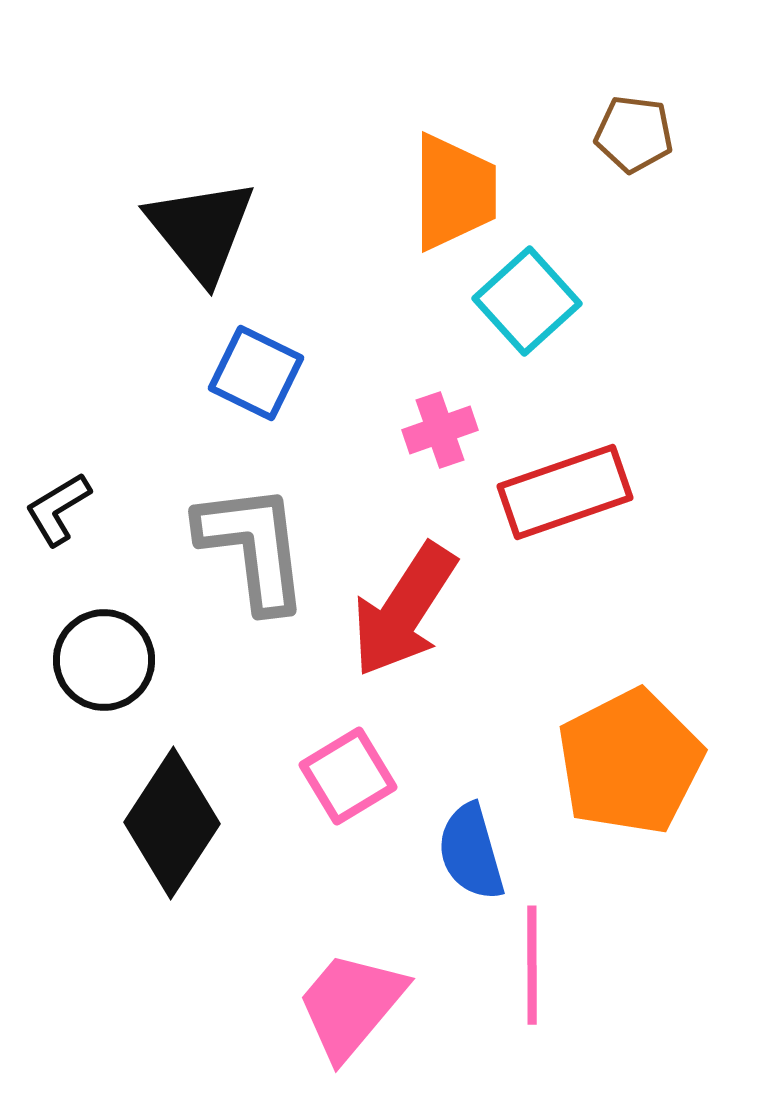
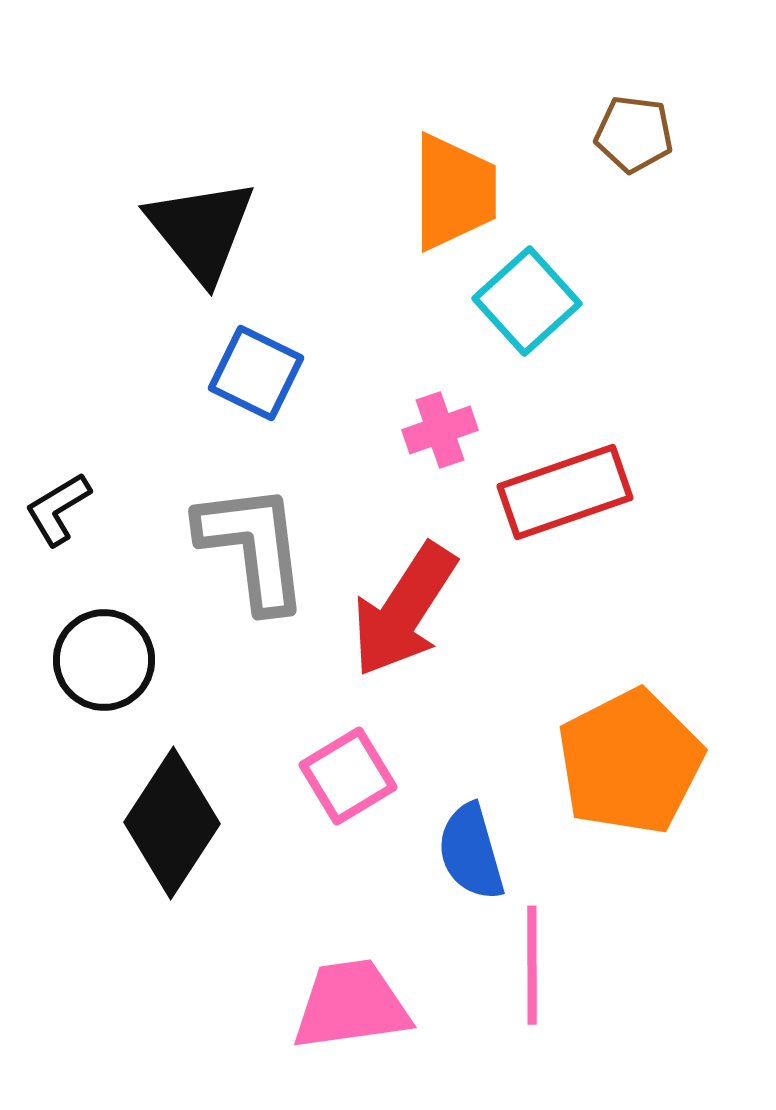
pink trapezoid: rotated 42 degrees clockwise
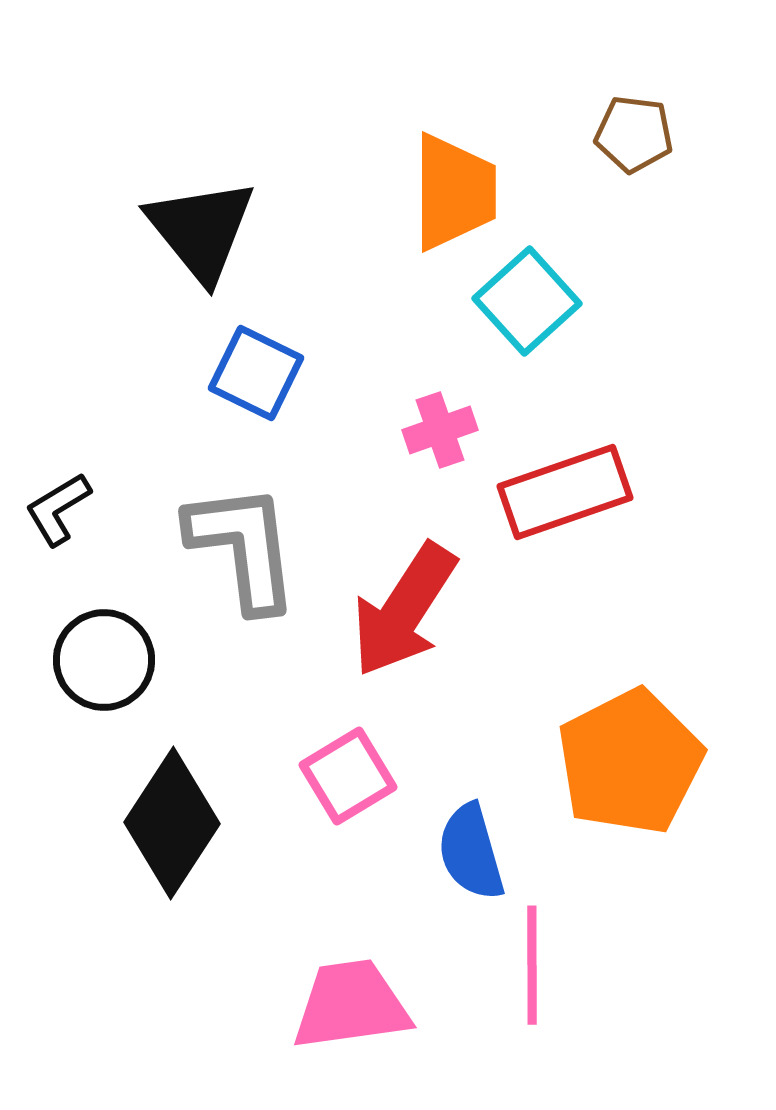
gray L-shape: moved 10 px left
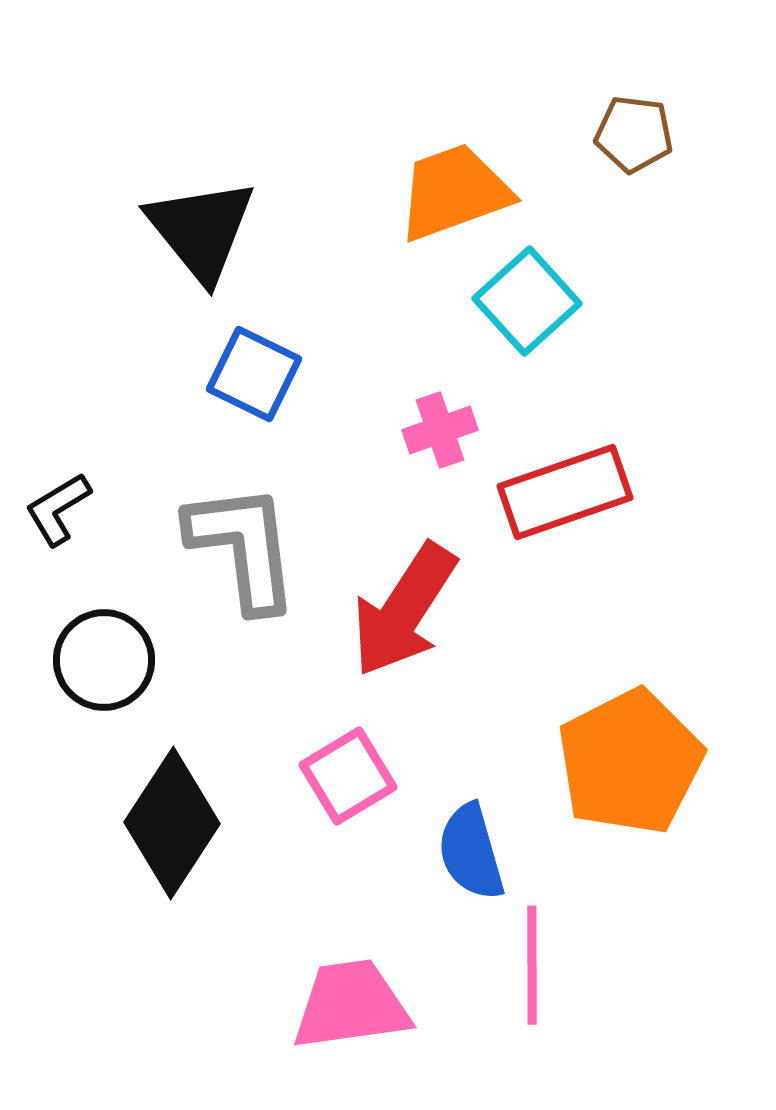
orange trapezoid: rotated 110 degrees counterclockwise
blue square: moved 2 px left, 1 px down
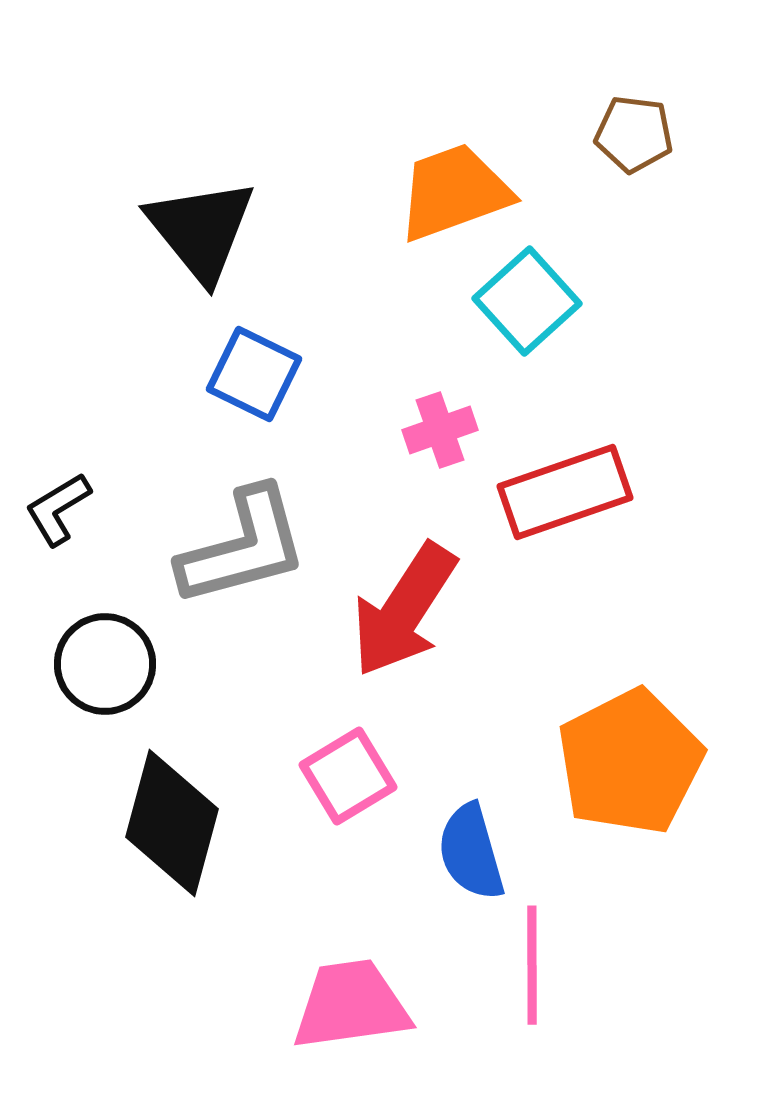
gray L-shape: rotated 82 degrees clockwise
black circle: moved 1 px right, 4 px down
black diamond: rotated 18 degrees counterclockwise
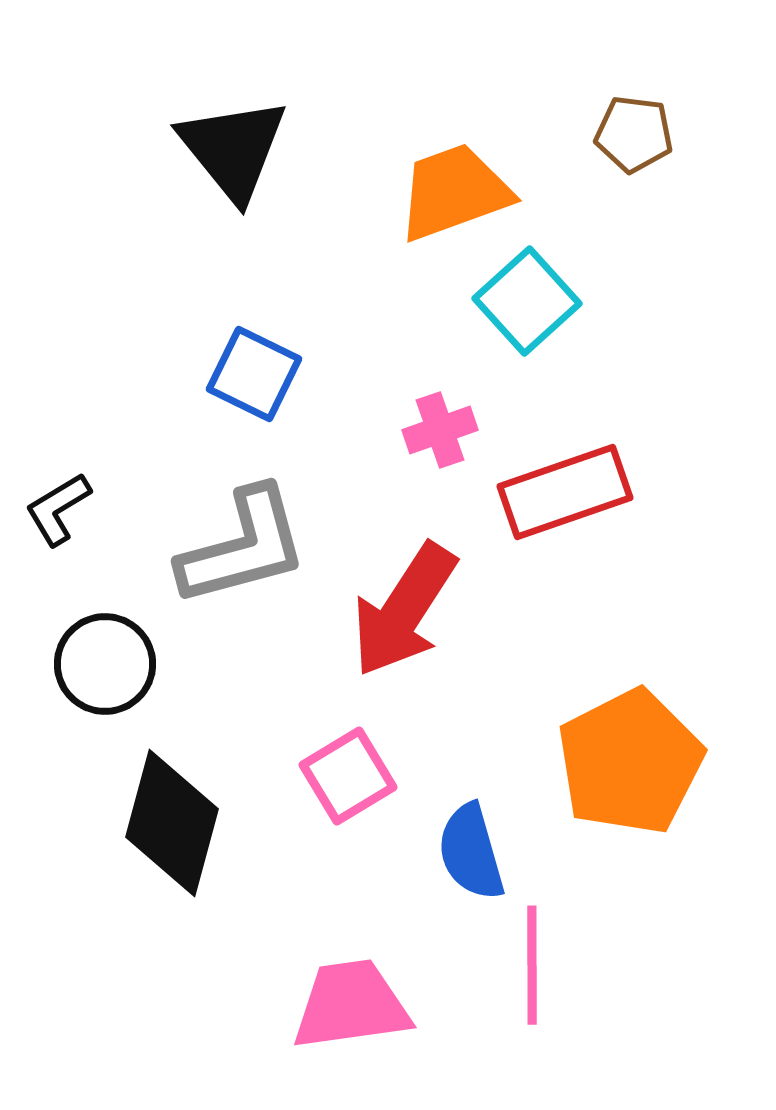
black triangle: moved 32 px right, 81 px up
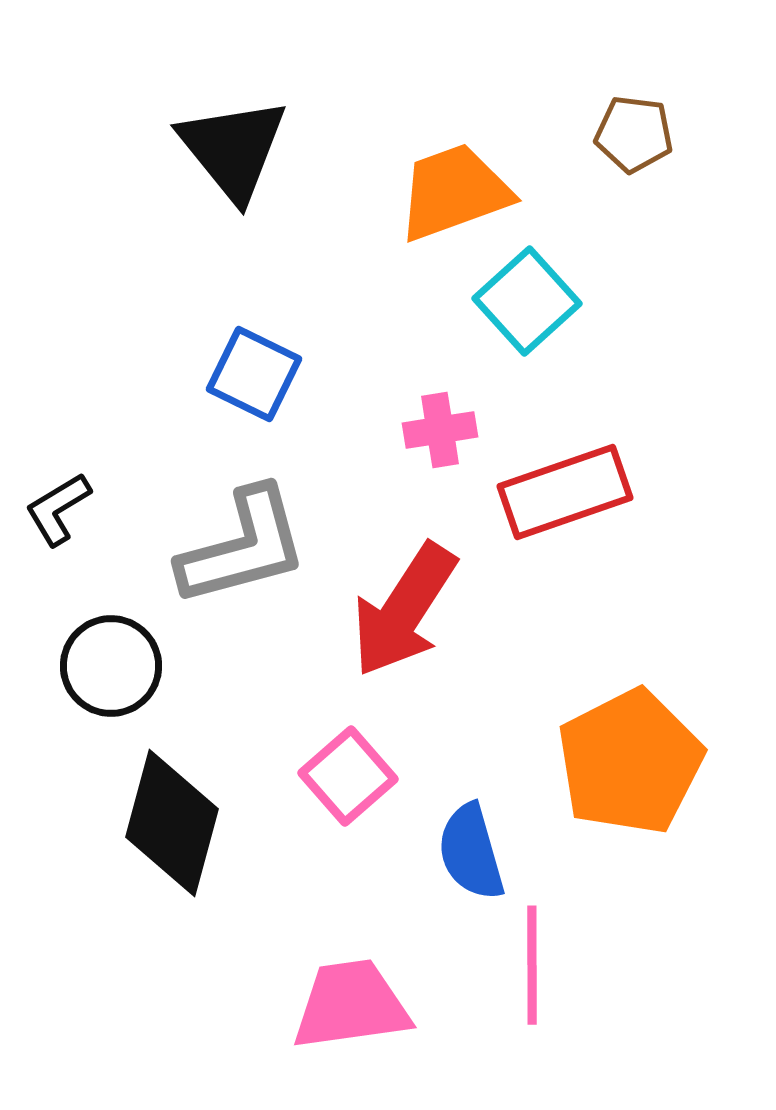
pink cross: rotated 10 degrees clockwise
black circle: moved 6 px right, 2 px down
pink square: rotated 10 degrees counterclockwise
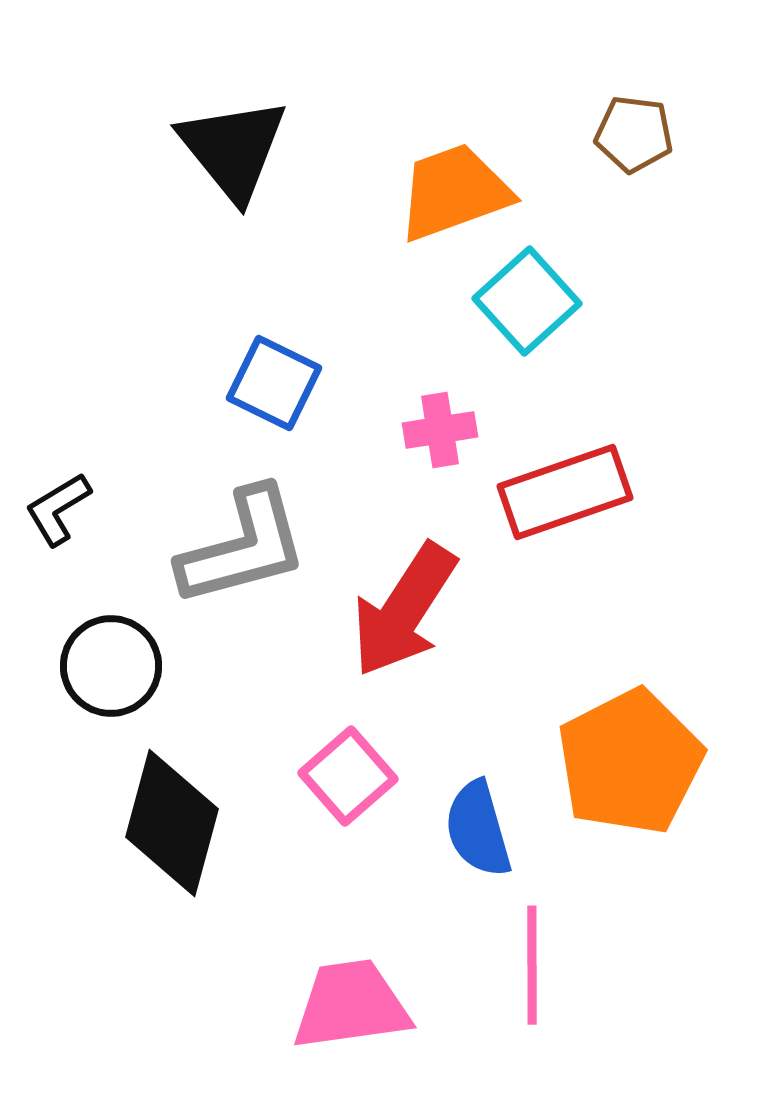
blue square: moved 20 px right, 9 px down
blue semicircle: moved 7 px right, 23 px up
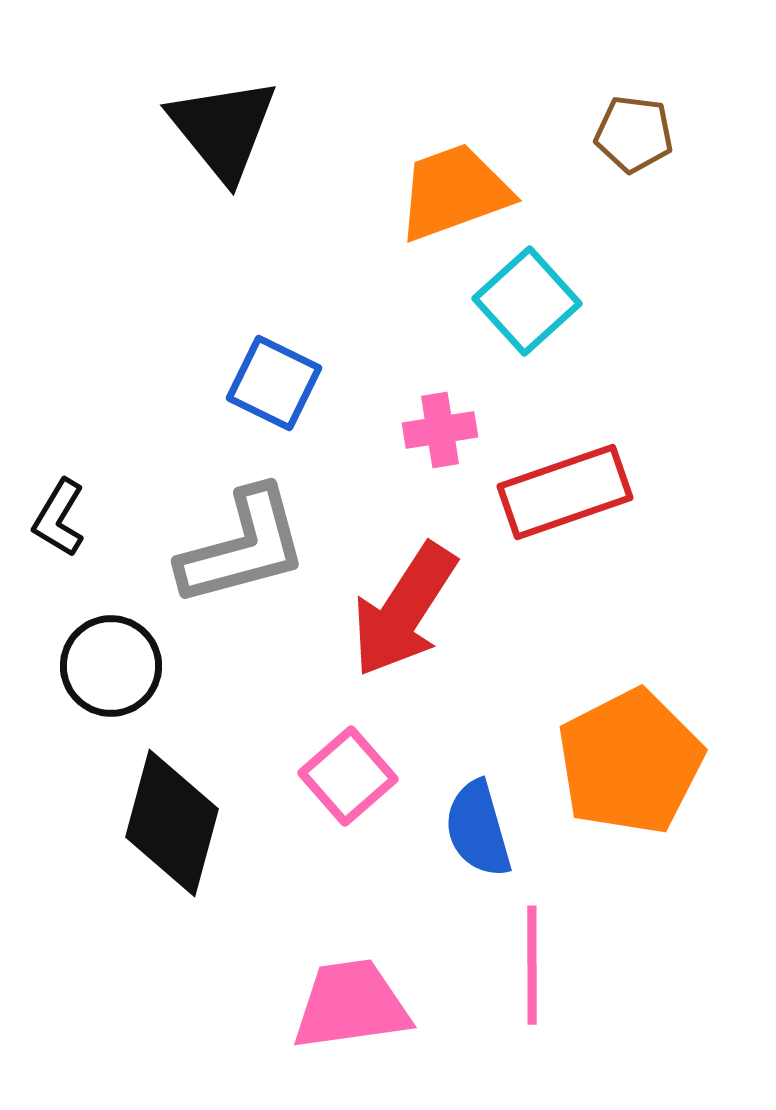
black triangle: moved 10 px left, 20 px up
black L-shape: moved 1 px right, 9 px down; rotated 28 degrees counterclockwise
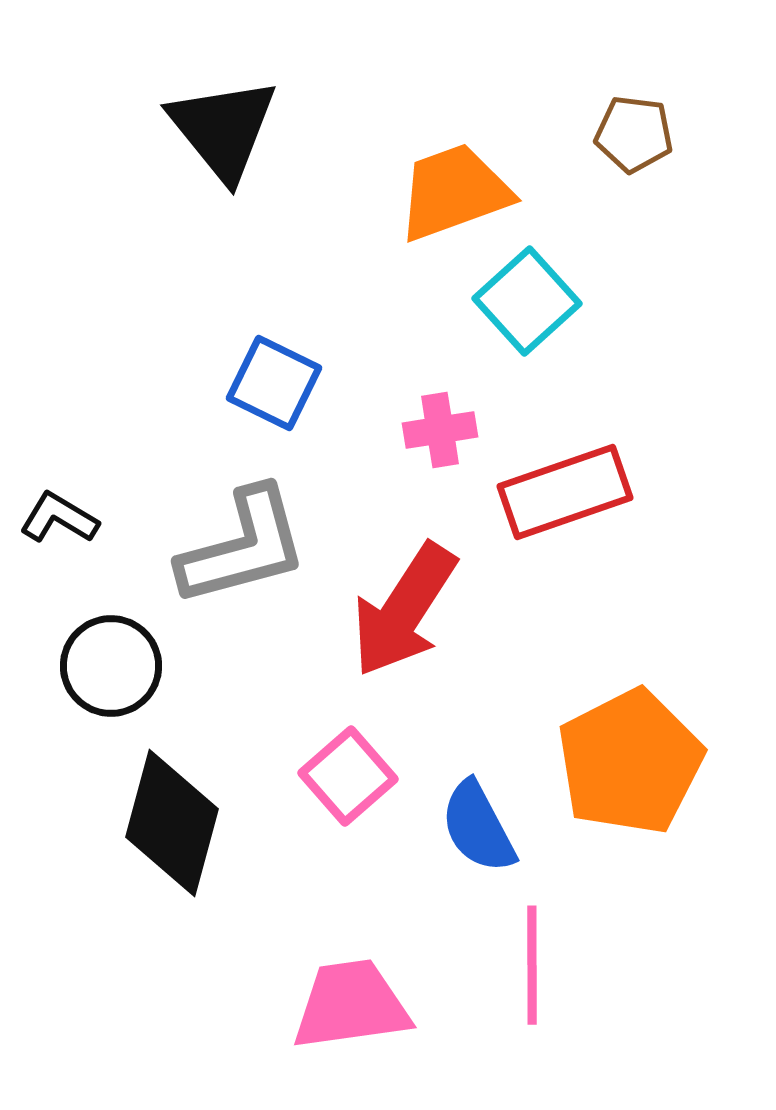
black L-shape: rotated 90 degrees clockwise
blue semicircle: moved 2 px up; rotated 12 degrees counterclockwise
